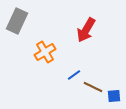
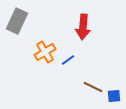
red arrow: moved 3 px left, 3 px up; rotated 25 degrees counterclockwise
blue line: moved 6 px left, 15 px up
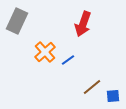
red arrow: moved 3 px up; rotated 15 degrees clockwise
orange cross: rotated 10 degrees counterclockwise
brown line: moved 1 px left; rotated 66 degrees counterclockwise
blue square: moved 1 px left
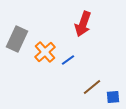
gray rectangle: moved 18 px down
blue square: moved 1 px down
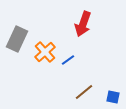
brown line: moved 8 px left, 5 px down
blue square: rotated 16 degrees clockwise
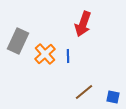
gray rectangle: moved 1 px right, 2 px down
orange cross: moved 2 px down
blue line: moved 4 px up; rotated 56 degrees counterclockwise
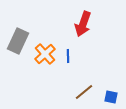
blue square: moved 2 px left
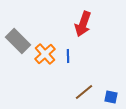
gray rectangle: rotated 70 degrees counterclockwise
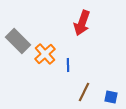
red arrow: moved 1 px left, 1 px up
blue line: moved 9 px down
brown line: rotated 24 degrees counterclockwise
